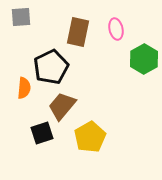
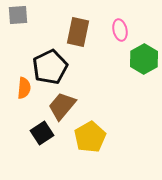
gray square: moved 3 px left, 2 px up
pink ellipse: moved 4 px right, 1 px down
black pentagon: moved 1 px left
black square: rotated 15 degrees counterclockwise
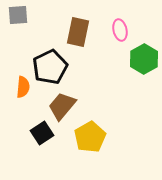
orange semicircle: moved 1 px left, 1 px up
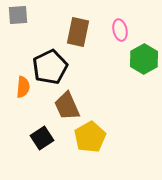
brown trapezoid: moved 5 px right; rotated 64 degrees counterclockwise
black square: moved 5 px down
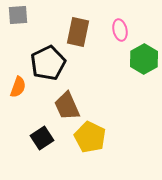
black pentagon: moved 2 px left, 4 px up
orange semicircle: moved 5 px left; rotated 15 degrees clockwise
yellow pentagon: rotated 16 degrees counterclockwise
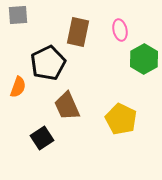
yellow pentagon: moved 31 px right, 18 px up
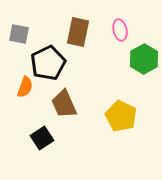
gray square: moved 1 px right, 19 px down; rotated 15 degrees clockwise
orange semicircle: moved 7 px right
brown trapezoid: moved 3 px left, 2 px up
yellow pentagon: moved 3 px up
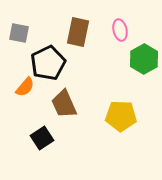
gray square: moved 1 px up
orange semicircle: rotated 20 degrees clockwise
yellow pentagon: rotated 24 degrees counterclockwise
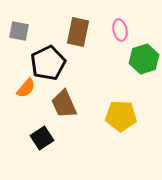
gray square: moved 2 px up
green hexagon: rotated 12 degrees clockwise
orange semicircle: moved 1 px right, 1 px down
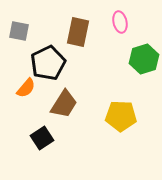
pink ellipse: moved 8 px up
brown trapezoid: rotated 124 degrees counterclockwise
